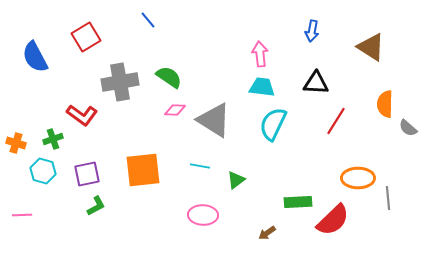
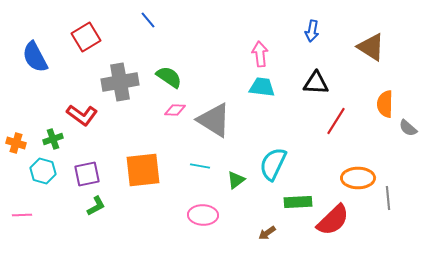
cyan semicircle: moved 40 px down
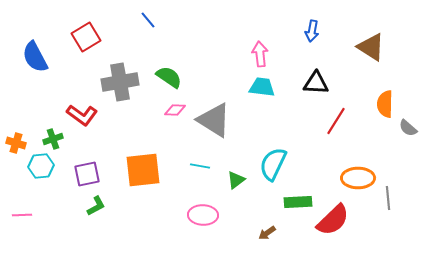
cyan hexagon: moved 2 px left, 5 px up; rotated 20 degrees counterclockwise
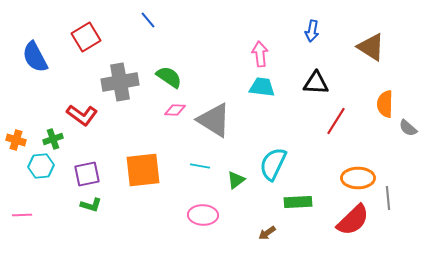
orange cross: moved 3 px up
green L-shape: moved 5 px left, 1 px up; rotated 45 degrees clockwise
red semicircle: moved 20 px right
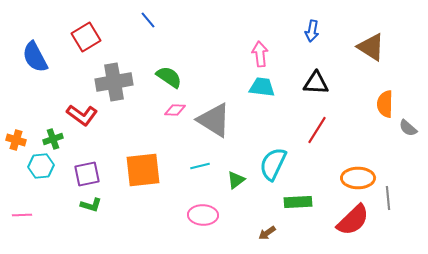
gray cross: moved 6 px left
red line: moved 19 px left, 9 px down
cyan line: rotated 24 degrees counterclockwise
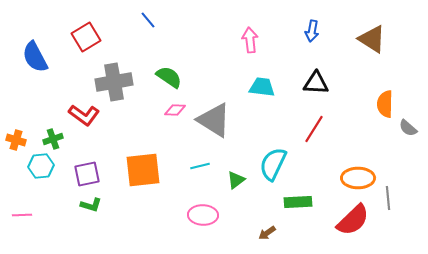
brown triangle: moved 1 px right, 8 px up
pink arrow: moved 10 px left, 14 px up
red L-shape: moved 2 px right
red line: moved 3 px left, 1 px up
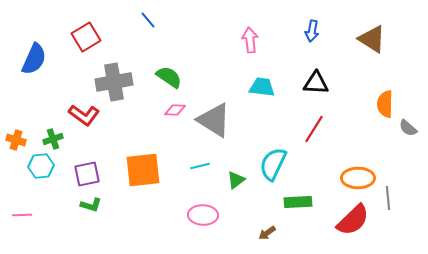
blue semicircle: moved 1 px left, 2 px down; rotated 128 degrees counterclockwise
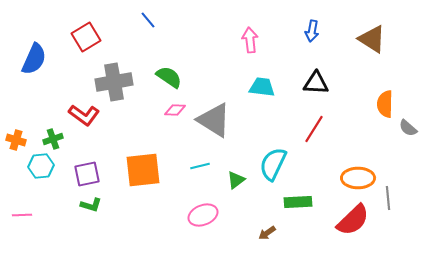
pink ellipse: rotated 24 degrees counterclockwise
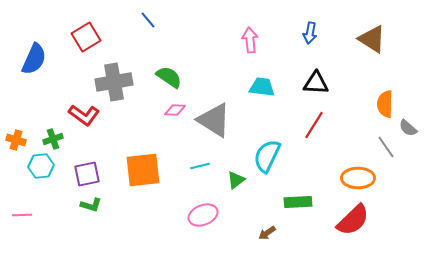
blue arrow: moved 2 px left, 2 px down
red line: moved 4 px up
cyan semicircle: moved 6 px left, 8 px up
gray line: moved 2 px left, 51 px up; rotated 30 degrees counterclockwise
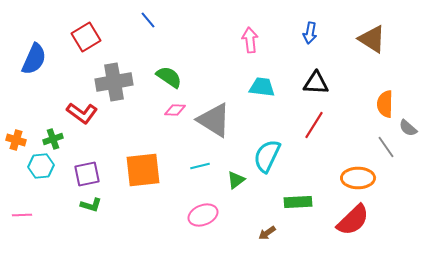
red L-shape: moved 2 px left, 2 px up
